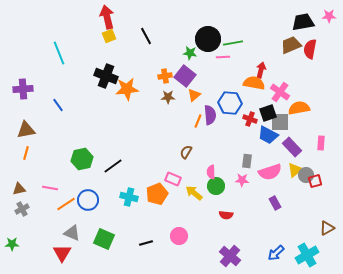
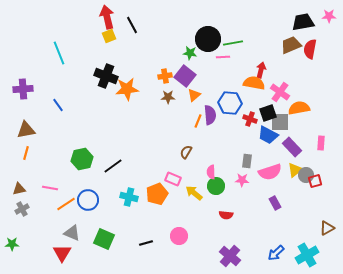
black line at (146, 36): moved 14 px left, 11 px up
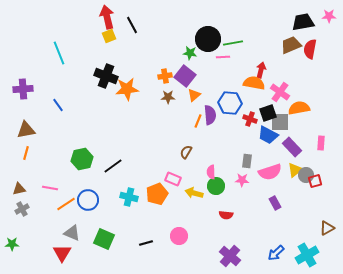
yellow arrow at (194, 193): rotated 24 degrees counterclockwise
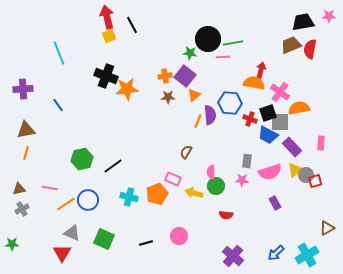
purple cross at (230, 256): moved 3 px right
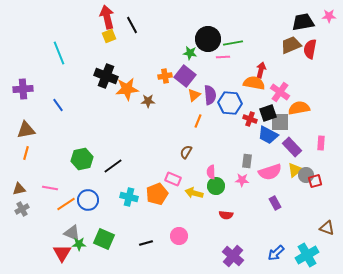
brown star at (168, 97): moved 20 px left, 4 px down
purple semicircle at (210, 115): moved 20 px up
brown triangle at (327, 228): rotated 49 degrees clockwise
green star at (12, 244): moved 67 px right
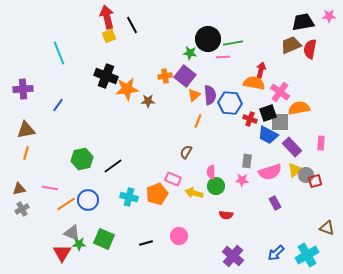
blue line at (58, 105): rotated 72 degrees clockwise
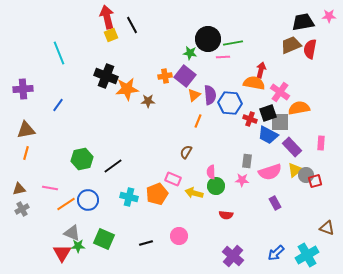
yellow square at (109, 36): moved 2 px right, 1 px up
green star at (79, 244): moved 1 px left, 2 px down
